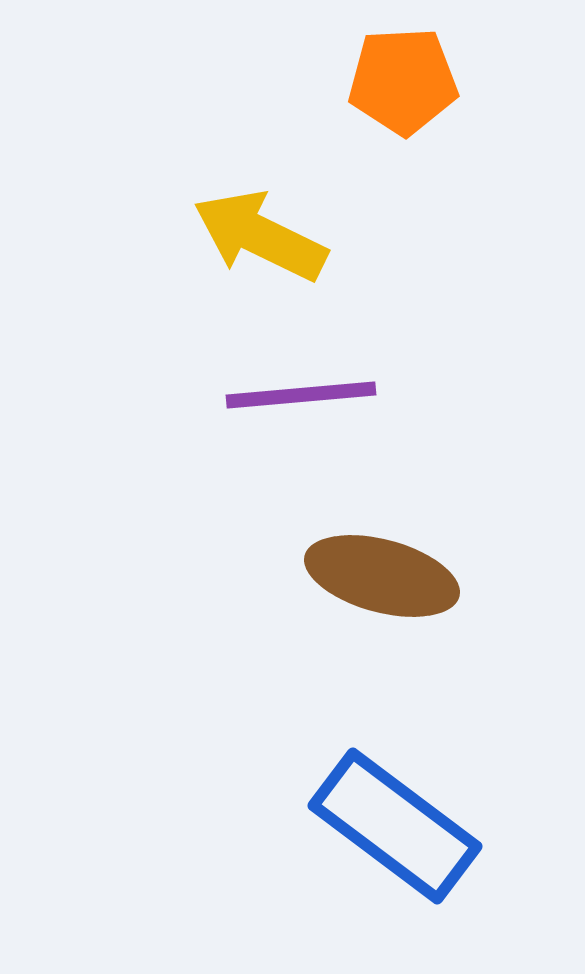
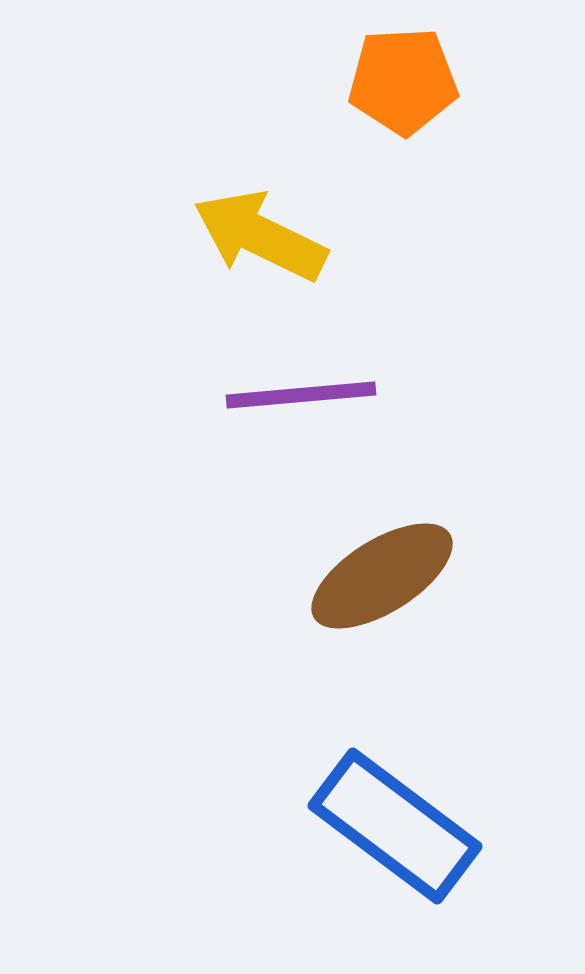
brown ellipse: rotated 47 degrees counterclockwise
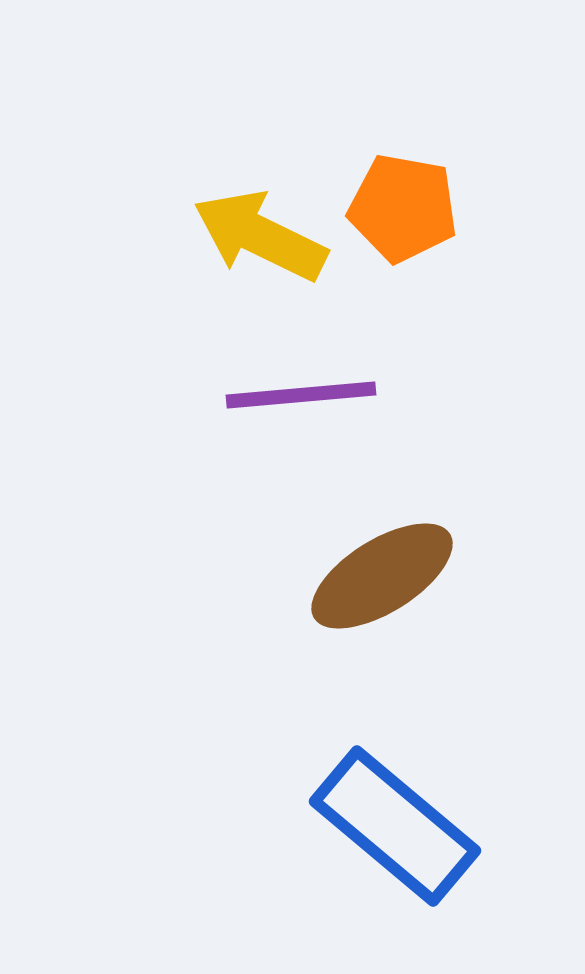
orange pentagon: moved 127 px down; rotated 13 degrees clockwise
blue rectangle: rotated 3 degrees clockwise
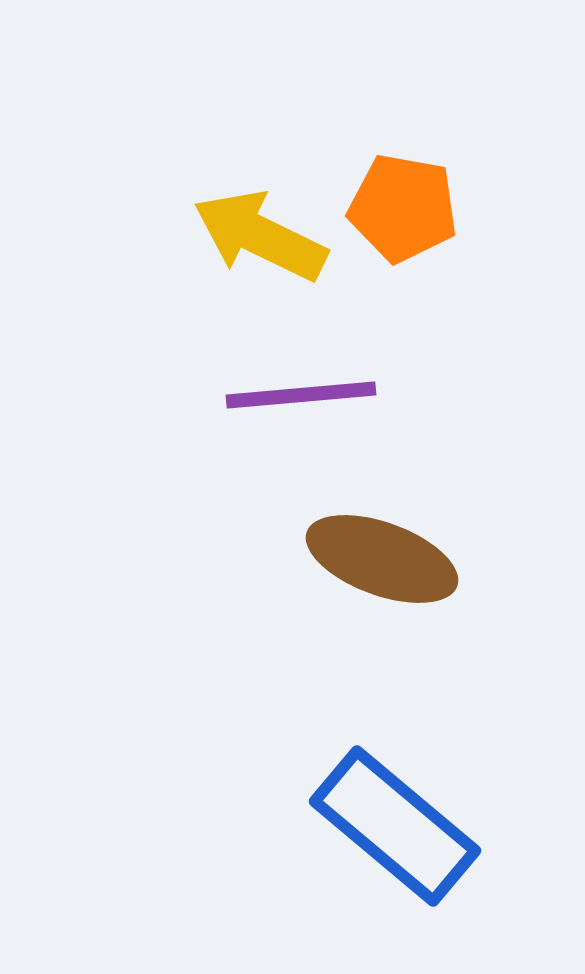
brown ellipse: moved 17 px up; rotated 52 degrees clockwise
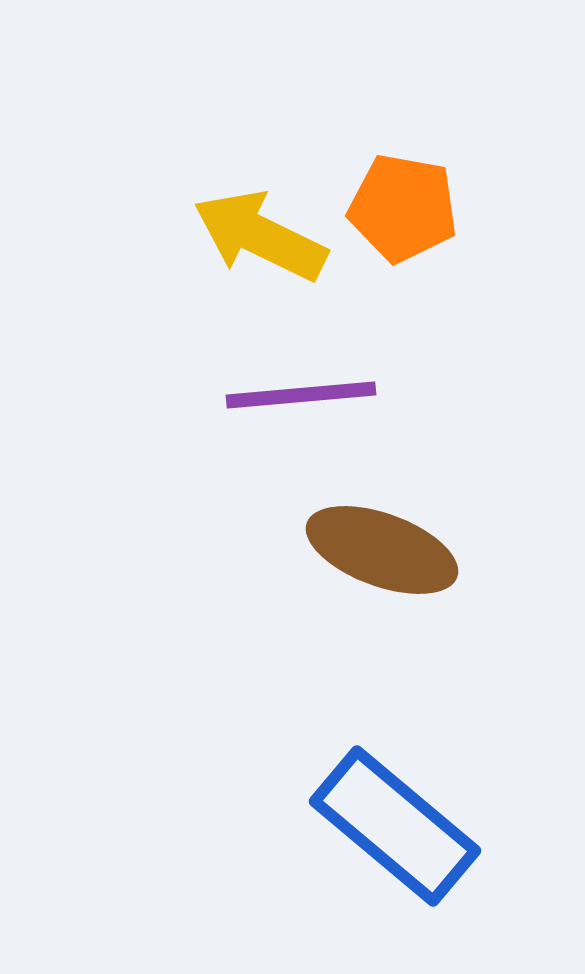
brown ellipse: moved 9 px up
